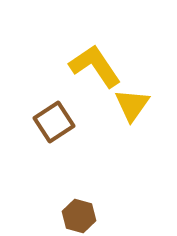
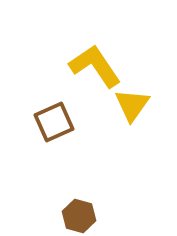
brown square: rotated 9 degrees clockwise
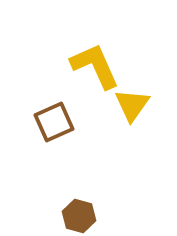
yellow L-shape: rotated 10 degrees clockwise
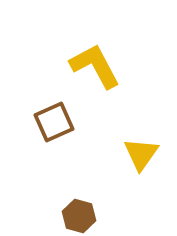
yellow L-shape: rotated 4 degrees counterclockwise
yellow triangle: moved 9 px right, 49 px down
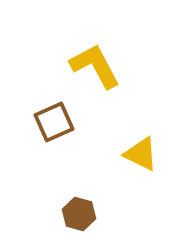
yellow triangle: rotated 39 degrees counterclockwise
brown hexagon: moved 2 px up
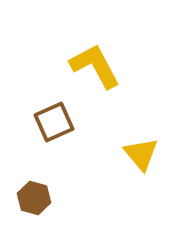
yellow triangle: rotated 24 degrees clockwise
brown hexagon: moved 45 px left, 16 px up
